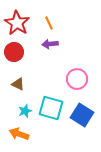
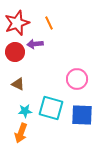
red star: rotated 20 degrees clockwise
purple arrow: moved 15 px left
red circle: moved 1 px right
cyan star: rotated 16 degrees clockwise
blue square: rotated 30 degrees counterclockwise
orange arrow: moved 2 px right, 1 px up; rotated 90 degrees counterclockwise
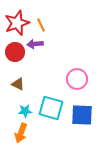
orange line: moved 8 px left, 2 px down
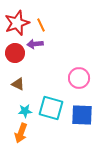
red circle: moved 1 px down
pink circle: moved 2 px right, 1 px up
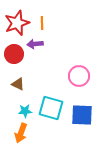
orange line: moved 1 px right, 2 px up; rotated 24 degrees clockwise
red circle: moved 1 px left, 1 px down
pink circle: moved 2 px up
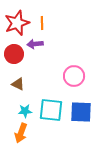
pink circle: moved 5 px left
cyan square: moved 2 px down; rotated 10 degrees counterclockwise
blue square: moved 1 px left, 3 px up
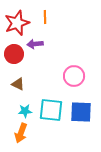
orange line: moved 3 px right, 6 px up
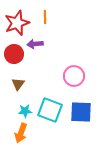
brown triangle: rotated 40 degrees clockwise
cyan square: moved 1 px left; rotated 15 degrees clockwise
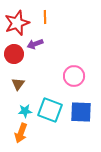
purple arrow: rotated 14 degrees counterclockwise
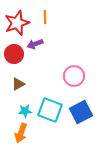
brown triangle: rotated 24 degrees clockwise
blue square: rotated 30 degrees counterclockwise
